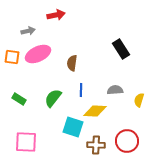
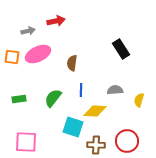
red arrow: moved 6 px down
green rectangle: rotated 40 degrees counterclockwise
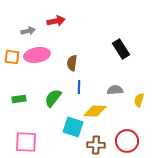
pink ellipse: moved 1 px left, 1 px down; rotated 15 degrees clockwise
blue line: moved 2 px left, 3 px up
